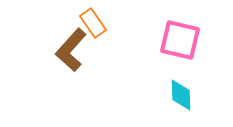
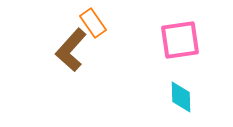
pink square: rotated 21 degrees counterclockwise
cyan diamond: moved 2 px down
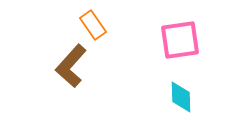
orange rectangle: moved 2 px down
brown L-shape: moved 16 px down
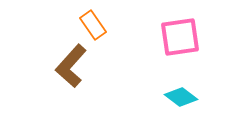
pink square: moved 3 px up
cyan diamond: rotated 52 degrees counterclockwise
